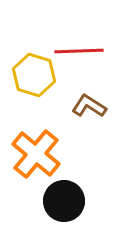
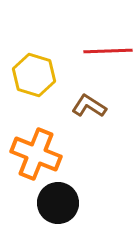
red line: moved 29 px right
orange cross: rotated 18 degrees counterclockwise
black circle: moved 6 px left, 2 px down
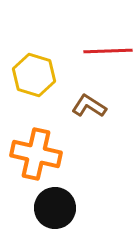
orange cross: rotated 9 degrees counterclockwise
black circle: moved 3 px left, 5 px down
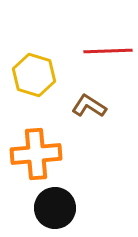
orange cross: rotated 18 degrees counterclockwise
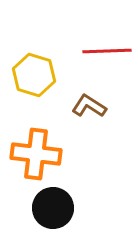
red line: moved 1 px left
orange cross: rotated 12 degrees clockwise
black circle: moved 2 px left
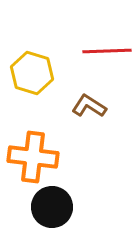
yellow hexagon: moved 2 px left, 2 px up
orange cross: moved 3 px left, 3 px down
black circle: moved 1 px left, 1 px up
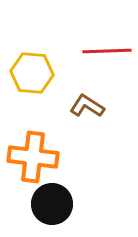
yellow hexagon: rotated 12 degrees counterclockwise
brown L-shape: moved 2 px left
black circle: moved 3 px up
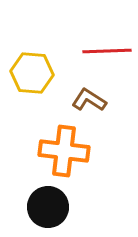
brown L-shape: moved 2 px right, 6 px up
orange cross: moved 31 px right, 6 px up
black circle: moved 4 px left, 3 px down
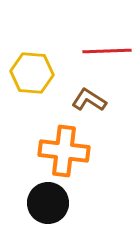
black circle: moved 4 px up
